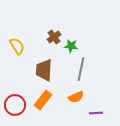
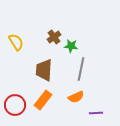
yellow semicircle: moved 1 px left, 4 px up
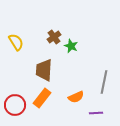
green star: rotated 16 degrees clockwise
gray line: moved 23 px right, 13 px down
orange rectangle: moved 1 px left, 2 px up
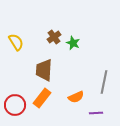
green star: moved 2 px right, 3 px up
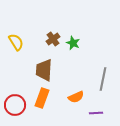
brown cross: moved 1 px left, 2 px down
gray line: moved 1 px left, 3 px up
orange rectangle: rotated 18 degrees counterclockwise
